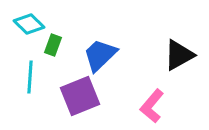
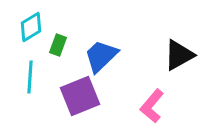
cyan diamond: moved 2 px right, 3 px down; rotated 76 degrees counterclockwise
green rectangle: moved 5 px right
blue trapezoid: moved 1 px right, 1 px down
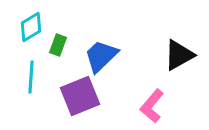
cyan line: moved 1 px right
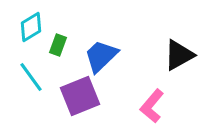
cyan line: rotated 40 degrees counterclockwise
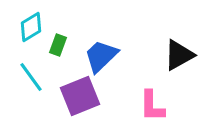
pink L-shape: rotated 40 degrees counterclockwise
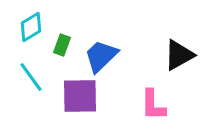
green rectangle: moved 4 px right
purple square: rotated 21 degrees clockwise
pink L-shape: moved 1 px right, 1 px up
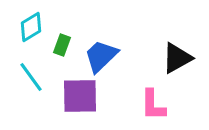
black triangle: moved 2 px left, 3 px down
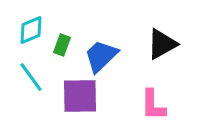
cyan diamond: moved 3 px down; rotated 8 degrees clockwise
black triangle: moved 15 px left, 14 px up
